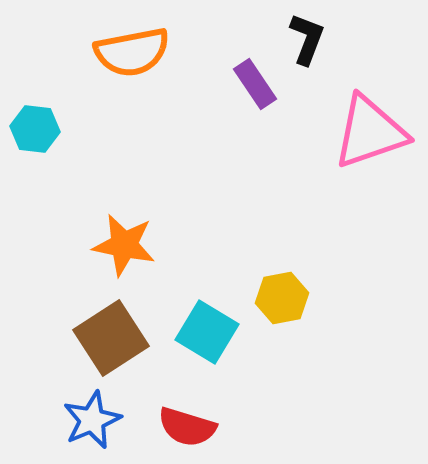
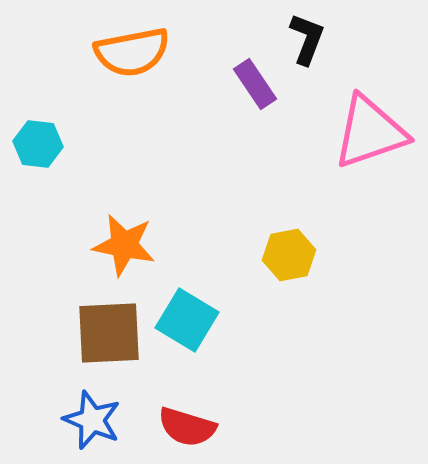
cyan hexagon: moved 3 px right, 15 px down
yellow hexagon: moved 7 px right, 43 px up
cyan square: moved 20 px left, 12 px up
brown square: moved 2 px left, 5 px up; rotated 30 degrees clockwise
blue star: rotated 26 degrees counterclockwise
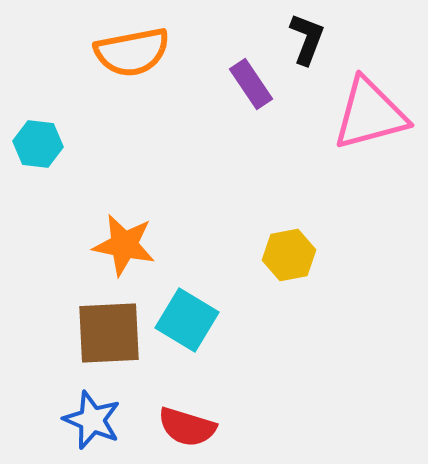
purple rectangle: moved 4 px left
pink triangle: moved 18 px up; rotated 4 degrees clockwise
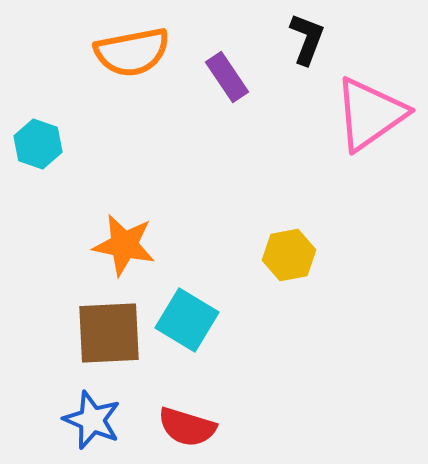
purple rectangle: moved 24 px left, 7 px up
pink triangle: rotated 20 degrees counterclockwise
cyan hexagon: rotated 12 degrees clockwise
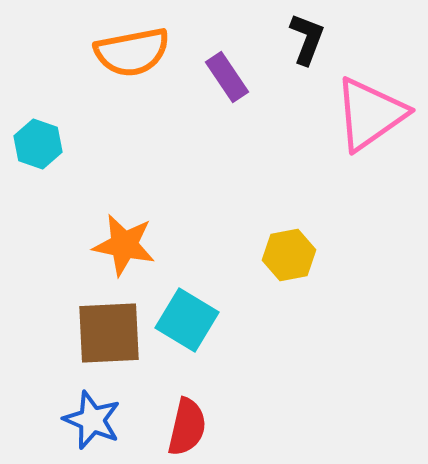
red semicircle: rotated 94 degrees counterclockwise
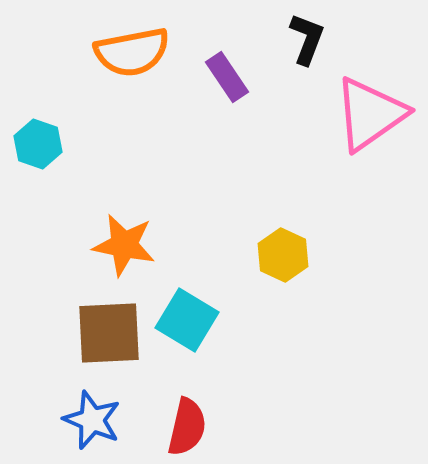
yellow hexagon: moved 6 px left; rotated 24 degrees counterclockwise
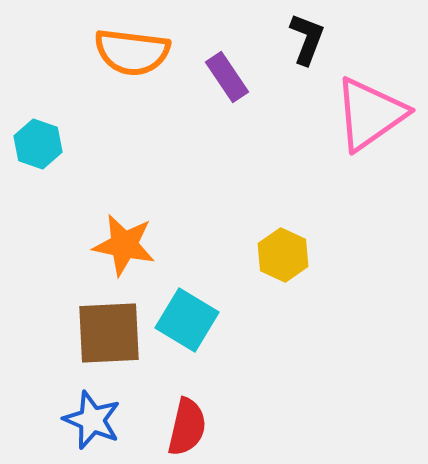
orange semicircle: rotated 18 degrees clockwise
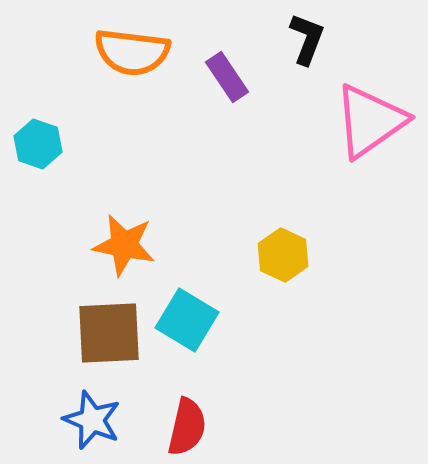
pink triangle: moved 7 px down
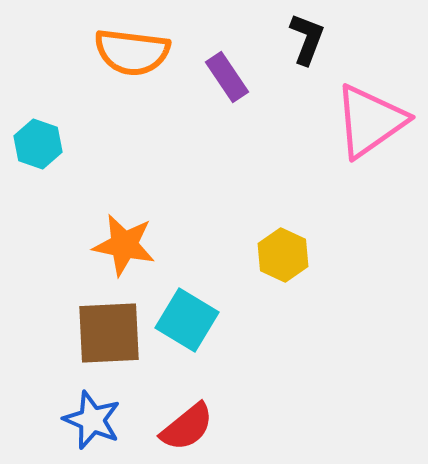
red semicircle: rotated 38 degrees clockwise
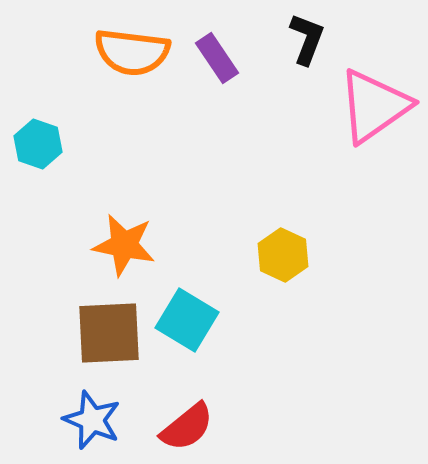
purple rectangle: moved 10 px left, 19 px up
pink triangle: moved 4 px right, 15 px up
